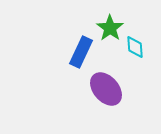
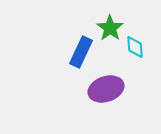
purple ellipse: rotated 68 degrees counterclockwise
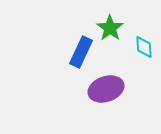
cyan diamond: moved 9 px right
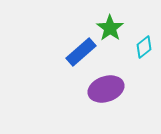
cyan diamond: rotated 55 degrees clockwise
blue rectangle: rotated 24 degrees clockwise
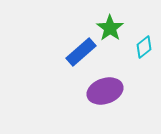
purple ellipse: moved 1 px left, 2 px down
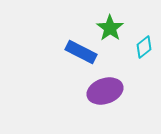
blue rectangle: rotated 68 degrees clockwise
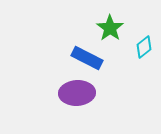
blue rectangle: moved 6 px right, 6 px down
purple ellipse: moved 28 px left, 2 px down; rotated 16 degrees clockwise
